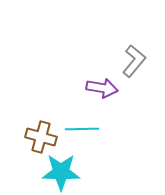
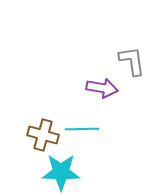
gray L-shape: moved 2 px left; rotated 48 degrees counterclockwise
brown cross: moved 2 px right, 2 px up
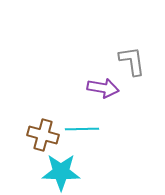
purple arrow: moved 1 px right
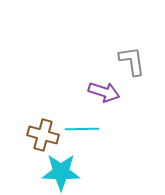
purple arrow: moved 1 px right, 4 px down; rotated 8 degrees clockwise
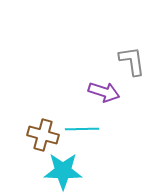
cyan star: moved 2 px right, 1 px up
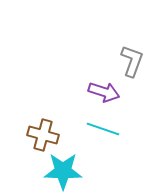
gray L-shape: rotated 28 degrees clockwise
cyan line: moved 21 px right; rotated 20 degrees clockwise
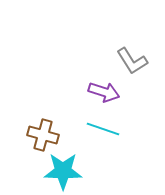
gray L-shape: rotated 128 degrees clockwise
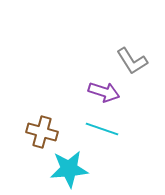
cyan line: moved 1 px left
brown cross: moved 1 px left, 3 px up
cyan star: moved 6 px right, 2 px up; rotated 6 degrees counterclockwise
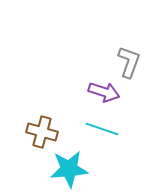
gray L-shape: moved 3 px left, 1 px down; rotated 128 degrees counterclockwise
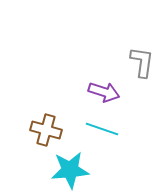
gray L-shape: moved 13 px right; rotated 12 degrees counterclockwise
brown cross: moved 4 px right, 2 px up
cyan star: moved 1 px right, 1 px down
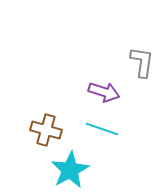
cyan star: rotated 24 degrees counterclockwise
